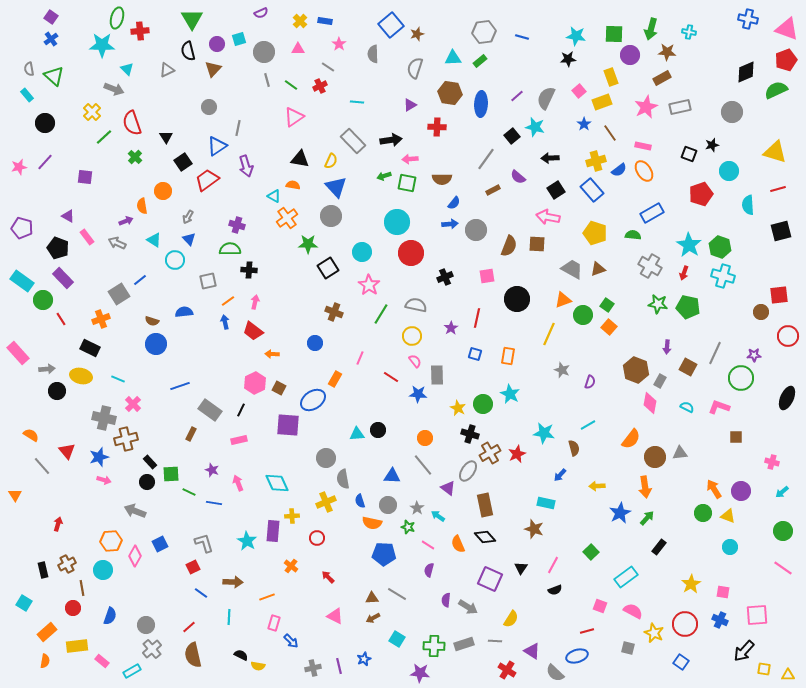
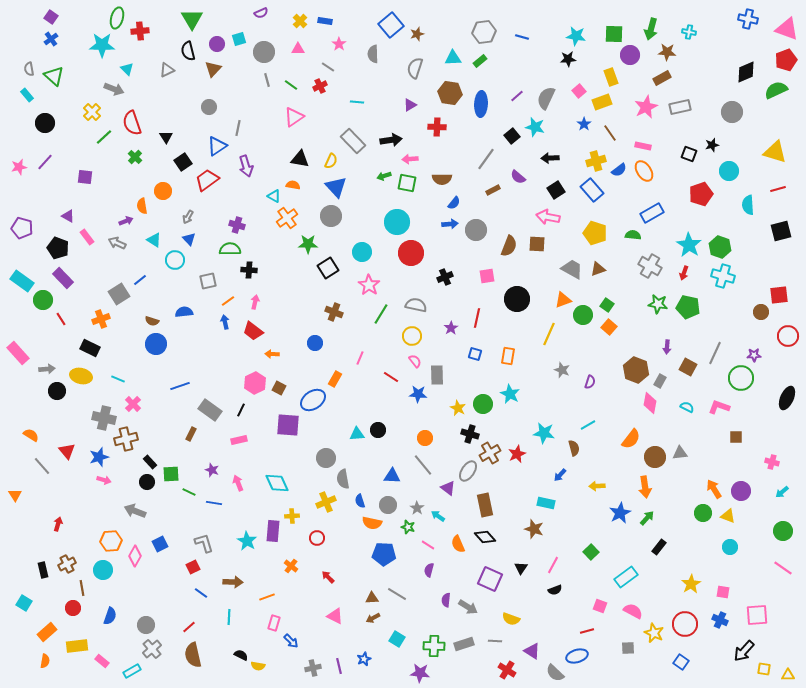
yellow semicircle at (511, 619): rotated 78 degrees clockwise
gray square at (628, 648): rotated 16 degrees counterclockwise
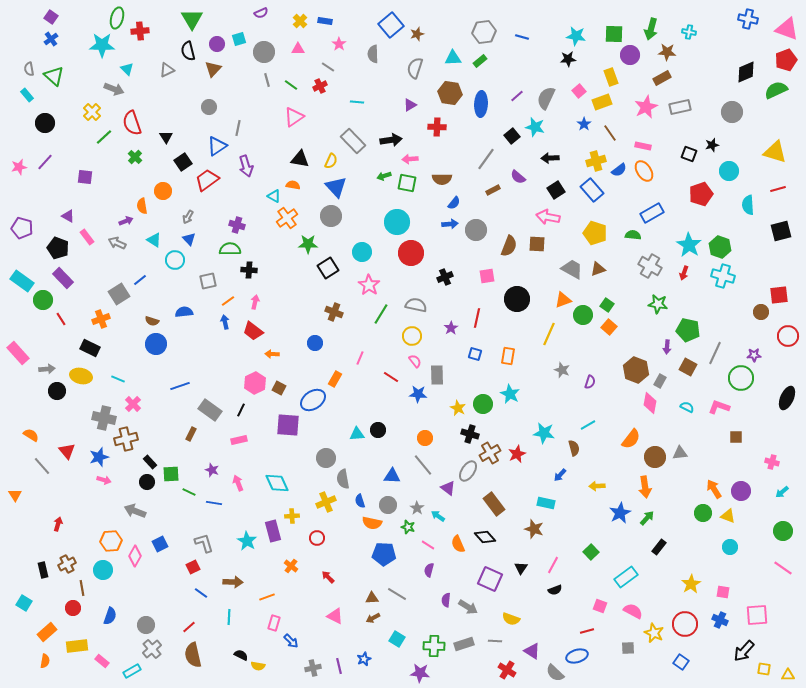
green pentagon at (688, 307): moved 23 px down
brown rectangle at (485, 505): moved 9 px right, 1 px up; rotated 25 degrees counterclockwise
purple rectangle at (273, 531): rotated 20 degrees counterclockwise
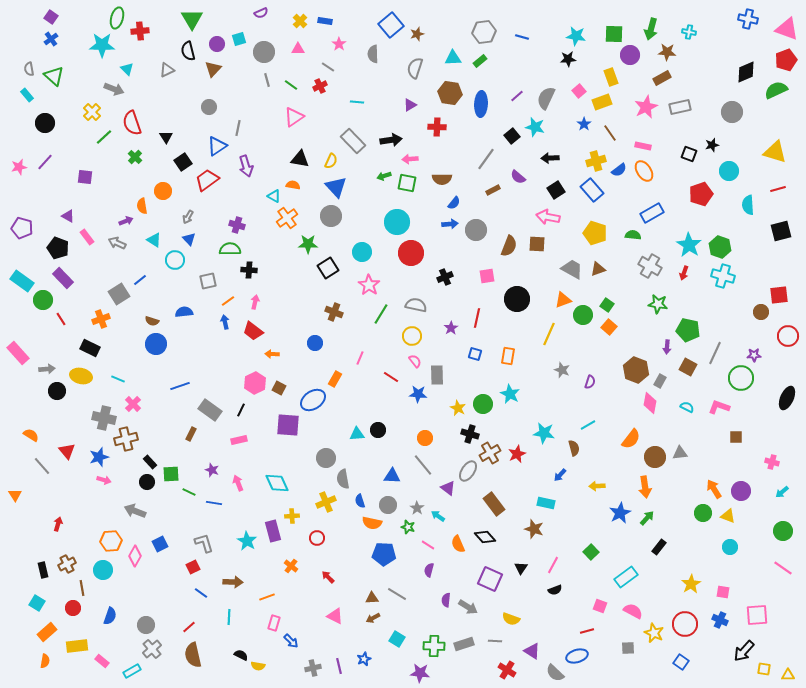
cyan square at (24, 603): moved 13 px right
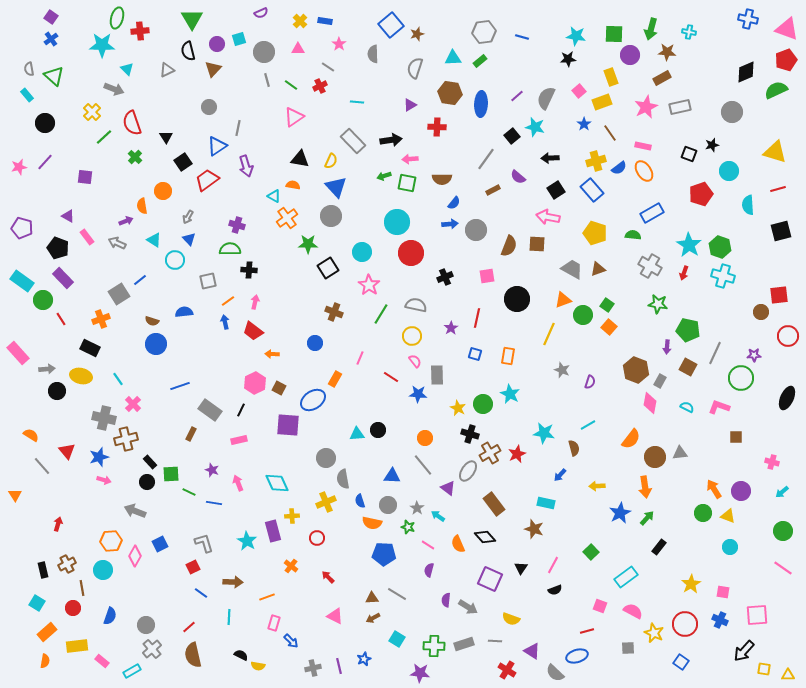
blue semicircle at (619, 170): moved 2 px up
cyan line at (118, 379): rotated 32 degrees clockwise
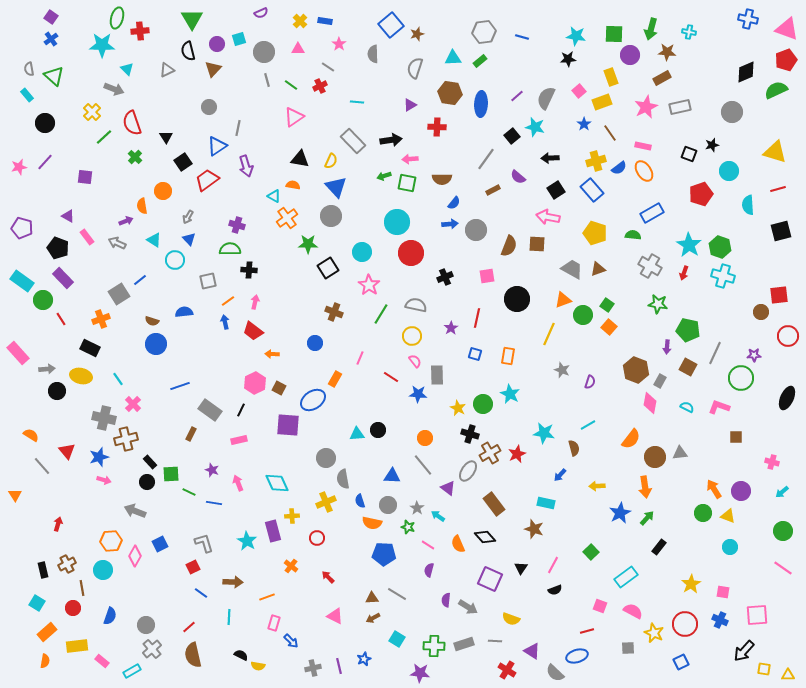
blue square at (681, 662): rotated 28 degrees clockwise
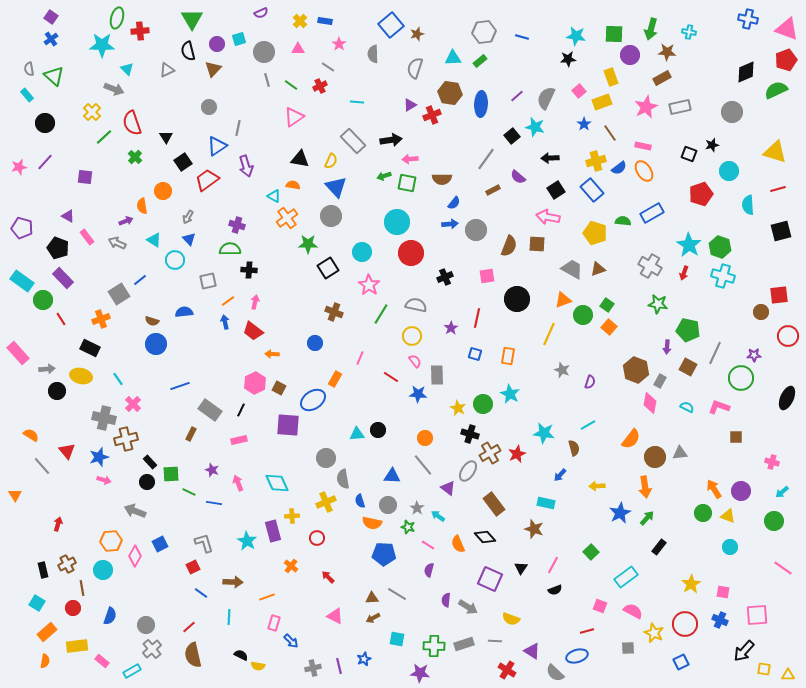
red cross at (437, 127): moved 5 px left, 12 px up; rotated 24 degrees counterclockwise
green semicircle at (633, 235): moved 10 px left, 14 px up
green circle at (783, 531): moved 9 px left, 10 px up
cyan square at (397, 639): rotated 21 degrees counterclockwise
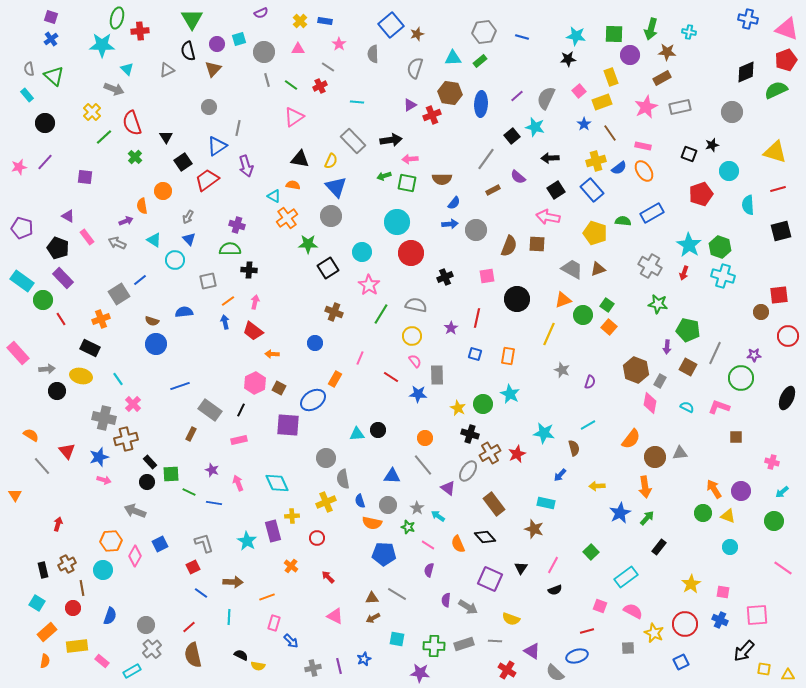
purple square at (51, 17): rotated 16 degrees counterclockwise
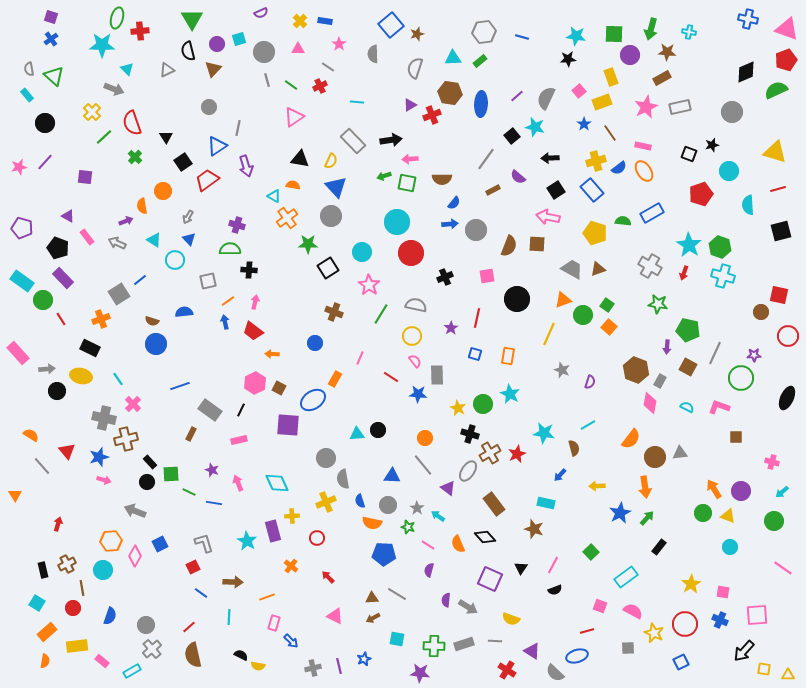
red square at (779, 295): rotated 18 degrees clockwise
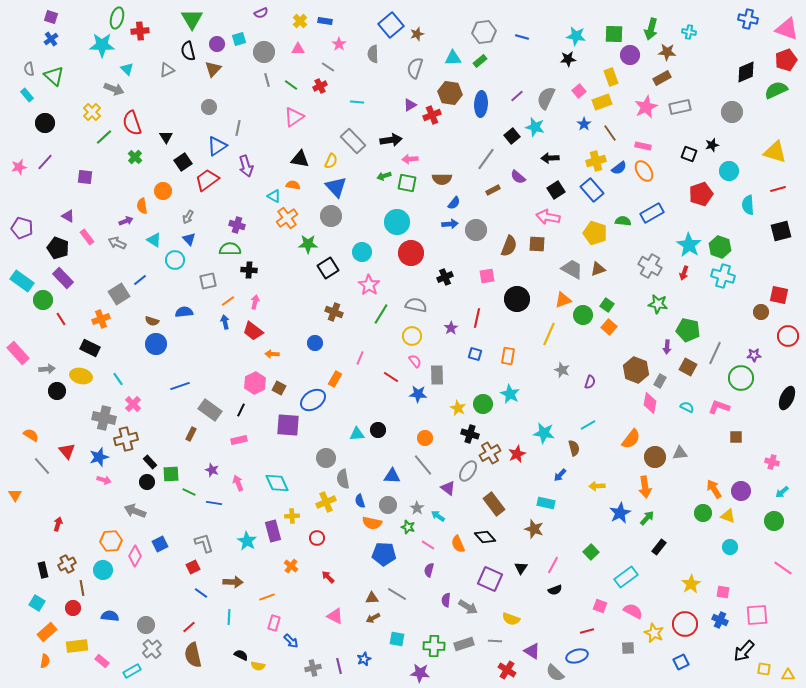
blue semicircle at (110, 616): rotated 102 degrees counterclockwise
